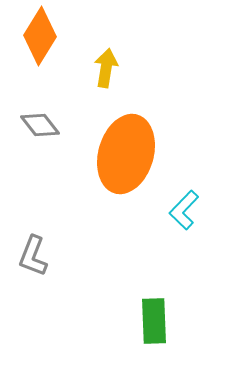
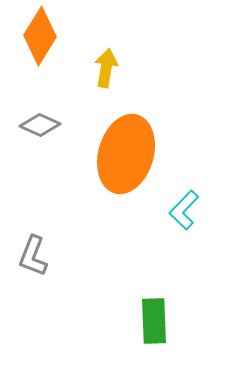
gray diamond: rotated 27 degrees counterclockwise
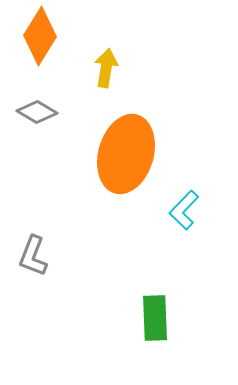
gray diamond: moved 3 px left, 13 px up; rotated 6 degrees clockwise
green rectangle: moved 1 px right, 3 px up
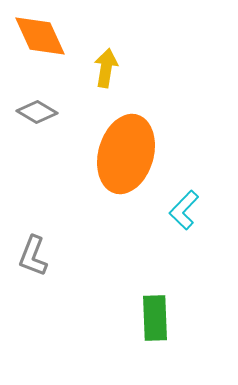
orange diamond: rotated 56 degrees counterclockwise
